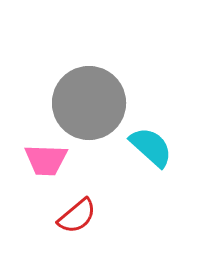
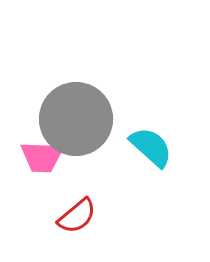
gray circle: moved 13 px left, 16 px down
pink trapezoid: moved 4 px left, 3 px up
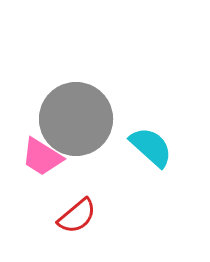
pink trapezoid: rotated 30 degrees clockwise
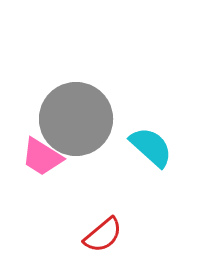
red semicircle: moved 26 px right, 19 px down
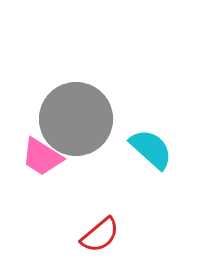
cyan semicircle: moved 2 px down
red semicircle: moved 3 px left
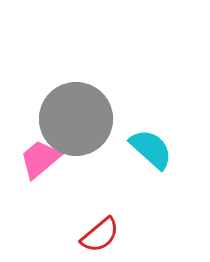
pink trapezoid: moved 2 px left, 2 px down; rotated 108 degrees clockwise
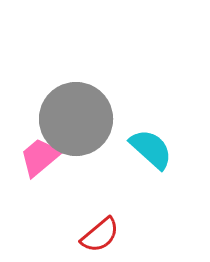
pink trapezoid: moved 2 px up
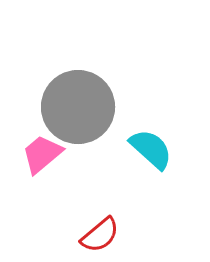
gray circle: moved 2 px right, 12 px up
pink trapezoid: moved 2 px right, 3 px up
